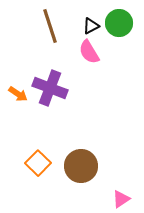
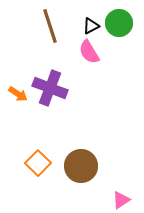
pink triangle: moved 1 px down
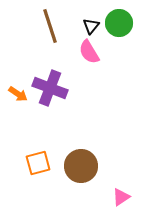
black triangle: rotated 24 degrees counterclockwise
orange square: rotated 30 degrees clockwise
pink triangle: moved 3 px up
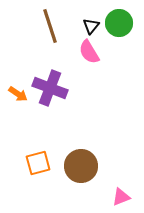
pink triangle: rotated 12 degrees clockwise
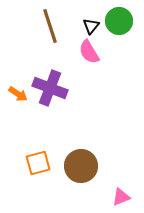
green circle: moved 2 px up
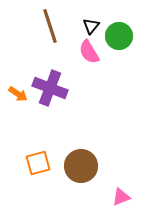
green circle: moved 15 px down
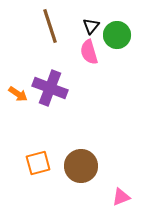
green circle: moved 2 px left, 1 px up
pink semicircle: rotated 15 degrees clockwise
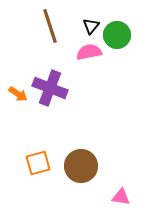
pink semicircle: rotated 95 degrees clockwise
pink triangle: rotated 30 degrees clockwise
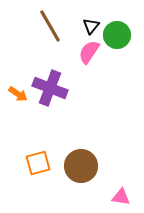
brown line: rotated 12 degrees counterclockwise
pink semicircle: rotated 45 degrees counterclockwise
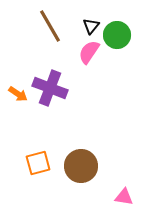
pink triangle: moved 3 px right
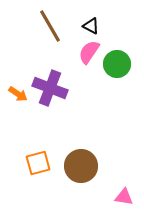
black triangle: rotated 42 degrees counterclockwise
green circle: moved 29 px down
